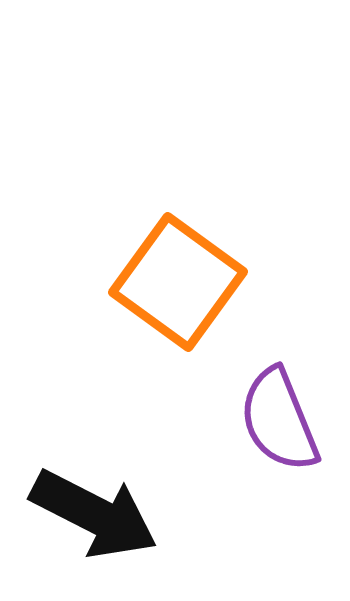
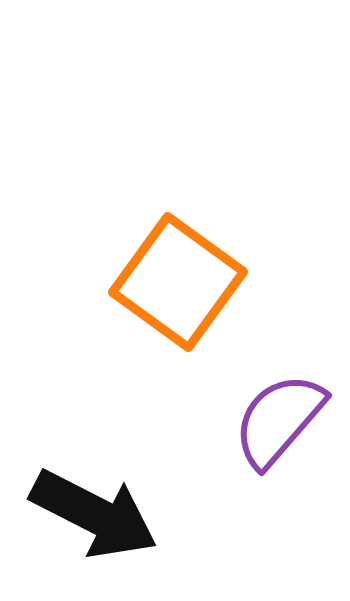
purple semicircle: rotated 63 degrees clockwise
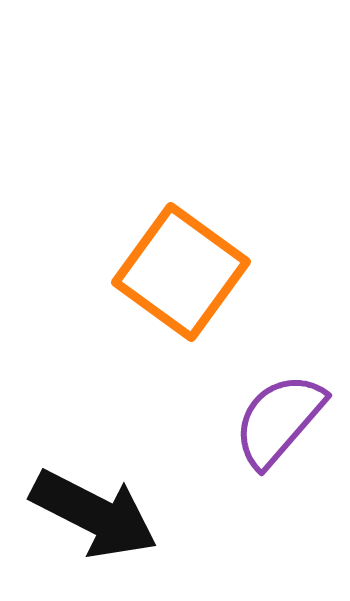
orange square: moved 3 px right, 10 px up
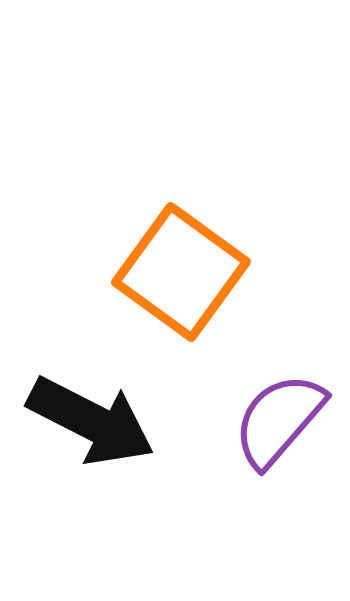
black arrow: moved 3 px left, 93 px up
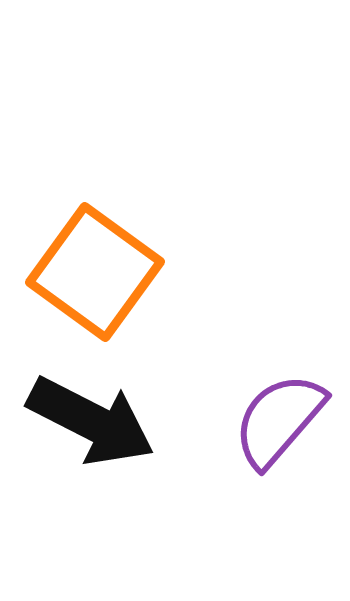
orange square: moved 86 px left
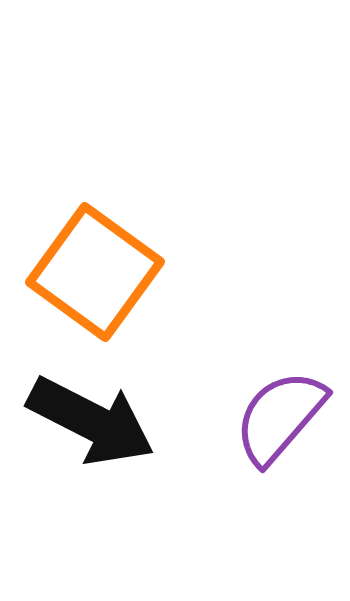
purple semicircle: moved 1 px right, 3 px up
